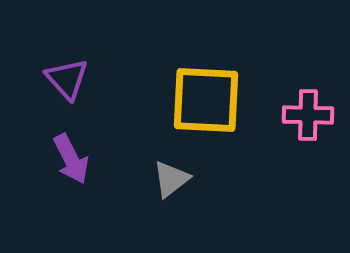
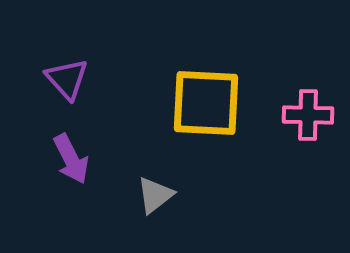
yellow square: moved 3 px down
gray triangle: moved 16 px left, 16 px down
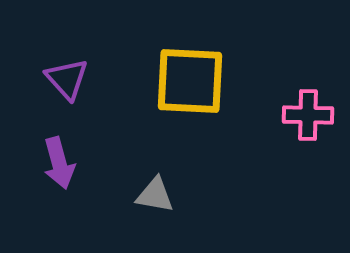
yellow square: moved 16 px left, 22 px up
purple arrow: moved 12 px left, 4 px down; rotated 12 degrees clockwise
gray triangle: rotated 48 degrees clockwise
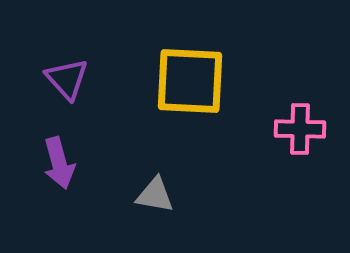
pink cross: moved 8 px left, 14 px down
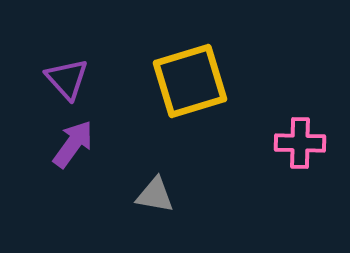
yellow square: rotated 20 degrees counterclockwise
pink cross: moved 14 px down
purple arrow: moved 14 px right, 19 px up; rotated 129 degrees counterclockwise
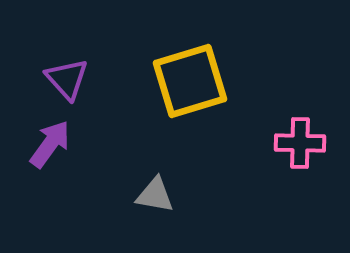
purple arrow: moved 23 px left
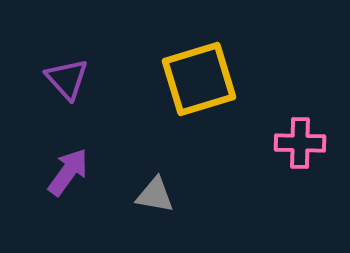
yellow square: moved 9 px right, 2 px up
purple arrow: moved 18 px right, 28 px down
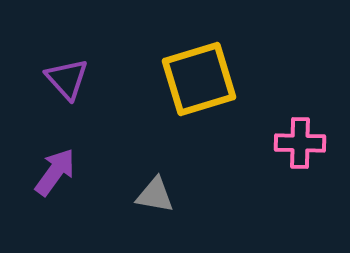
purple arrow: moved 13 px left
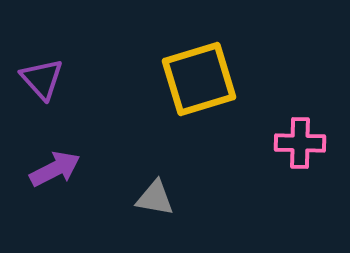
purple triangle: moved 25 px left
purple arrow: moved 3 px up; rotated 27 degrees clockwise
gray triangle: moved 3 px down
